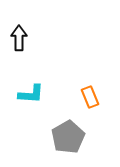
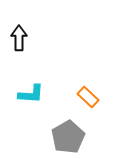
orange rectangle: moved 2 px left; rotated 25 degrees counterclockwise
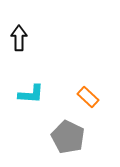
gray pentagon: rotated 16 degrees counterclockwise
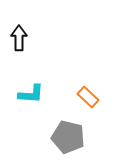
gray pentagon: rotated 12 degrees counterclockwise
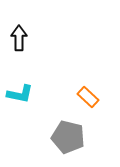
cyan L-shape: moved 11 px left; rotated 8 degrees clockwise
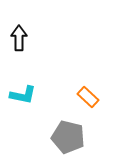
cyan L-shape: moved 3 px right, 1 px down
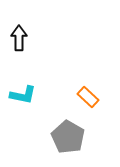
gray pentagon: rotated 16 degrees clockwise
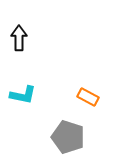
orange rectangle: rotated 15 degrees counterclockwise
gray pentagon: rotated 12 degrees counterclockwise
